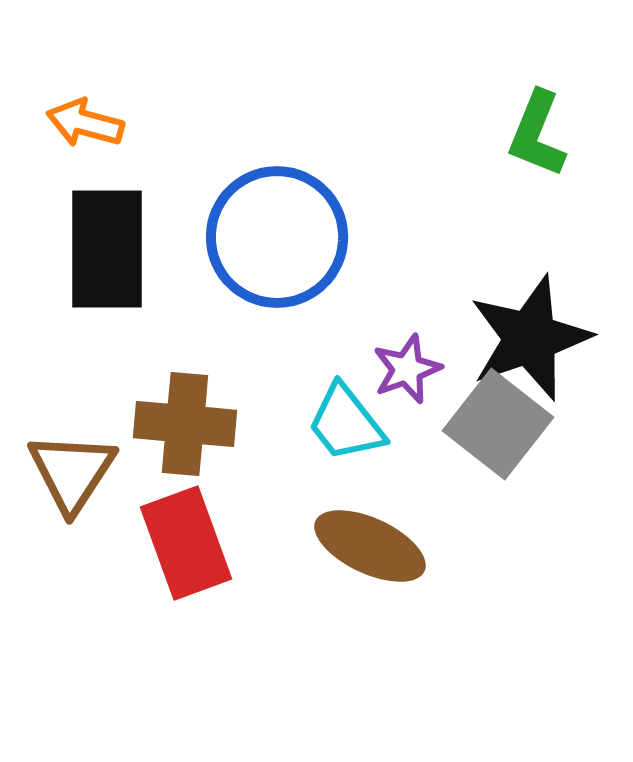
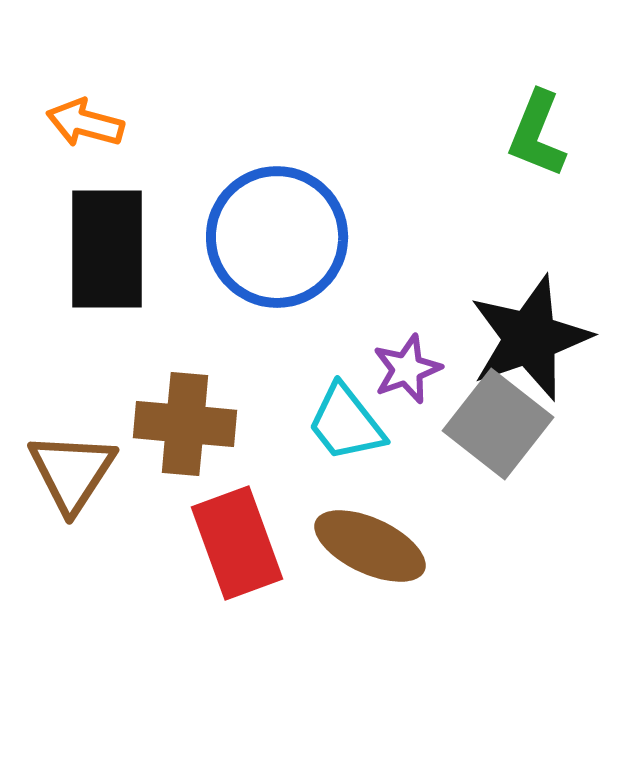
red rectangle: moved 51 px right
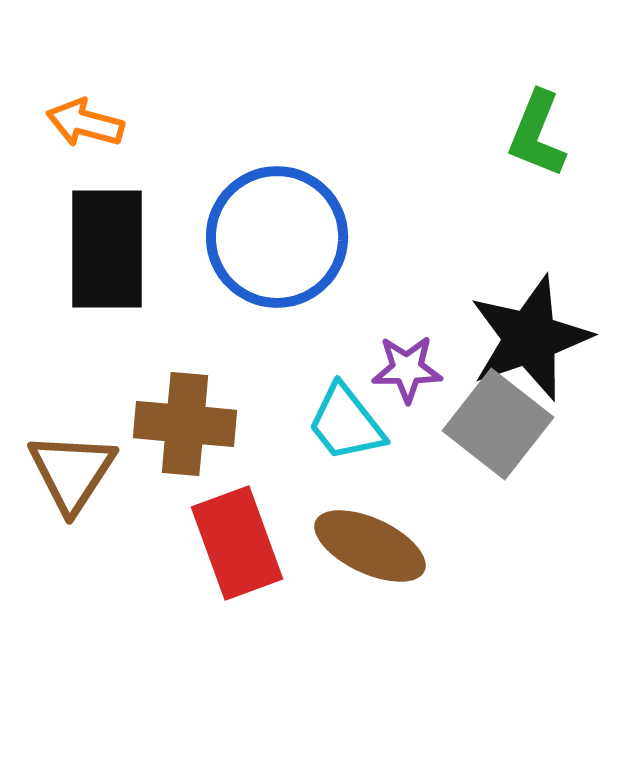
purple star: rotated 20 degrees clockwise
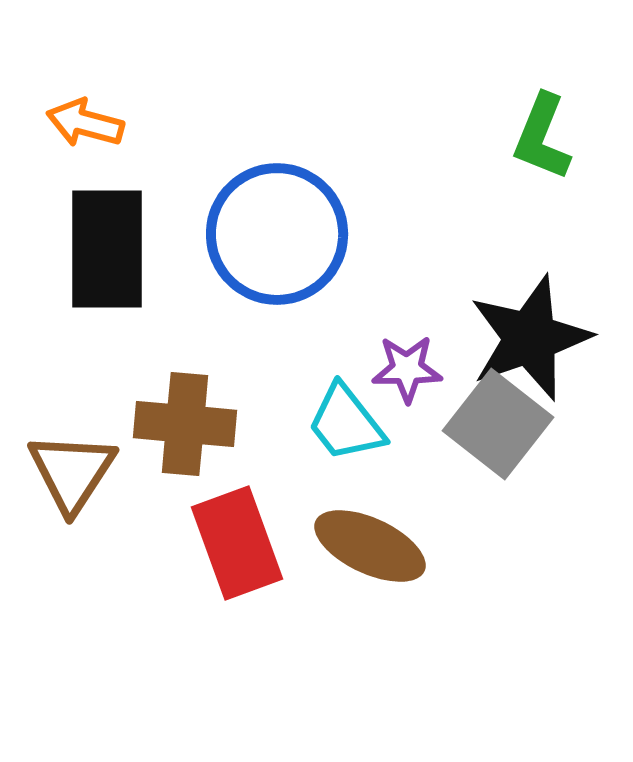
green L-shape: moved 5 px right, 3 px down
blue circle: moved 3 px up
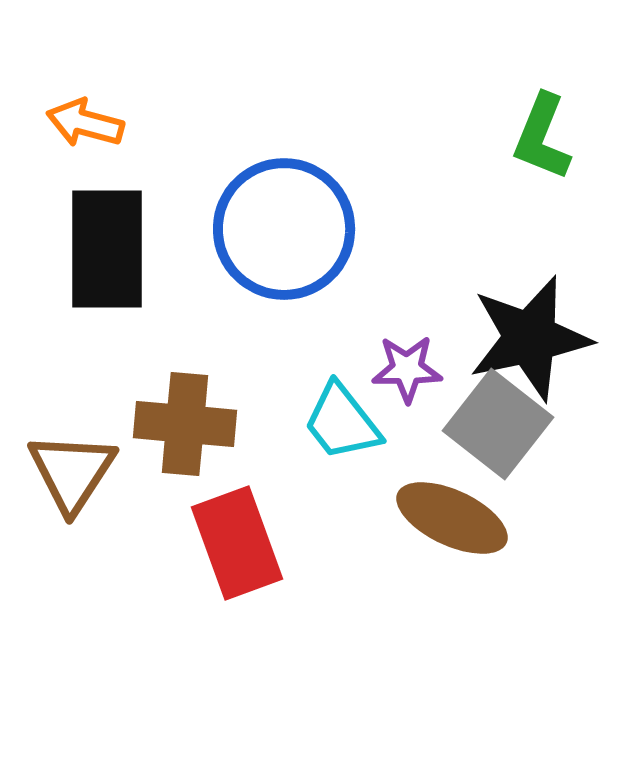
blue circle: moved 7 px right, 5 px up
black star: rotated 7 degrees clockwise
cyan trapezoid: moved 4 px left, 1 px up
brown ellipse: moved 82 px right, 28 px up
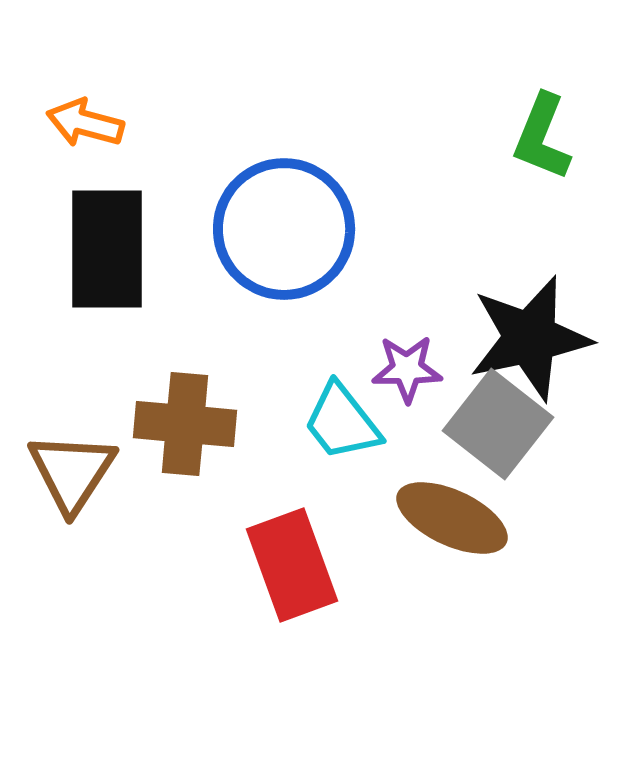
red rectangle: moved 55 px right, 22 px down
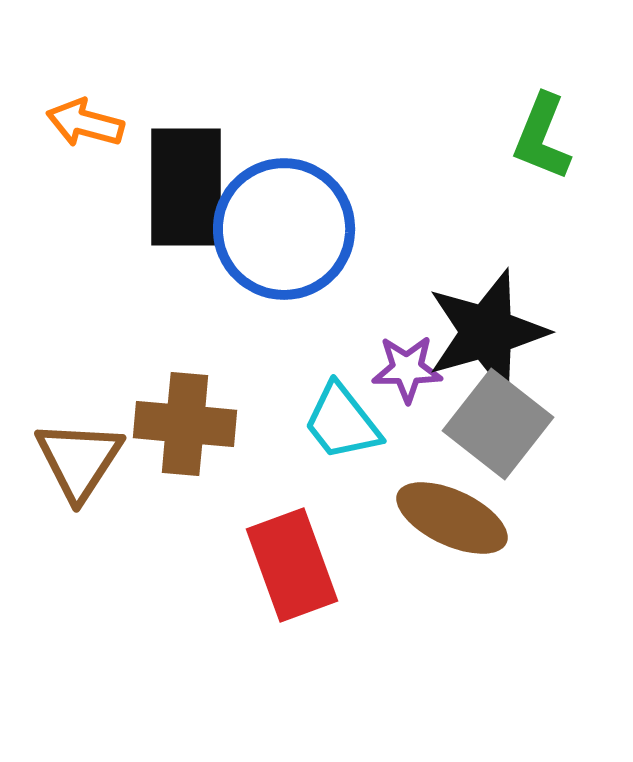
black rectangle: moved 79 px right, 62 px up
black star: moved 43 px left, 6 px up; rotated 4 degrees counterclockwise
brown triangle: moved 7 px right, 12 px up
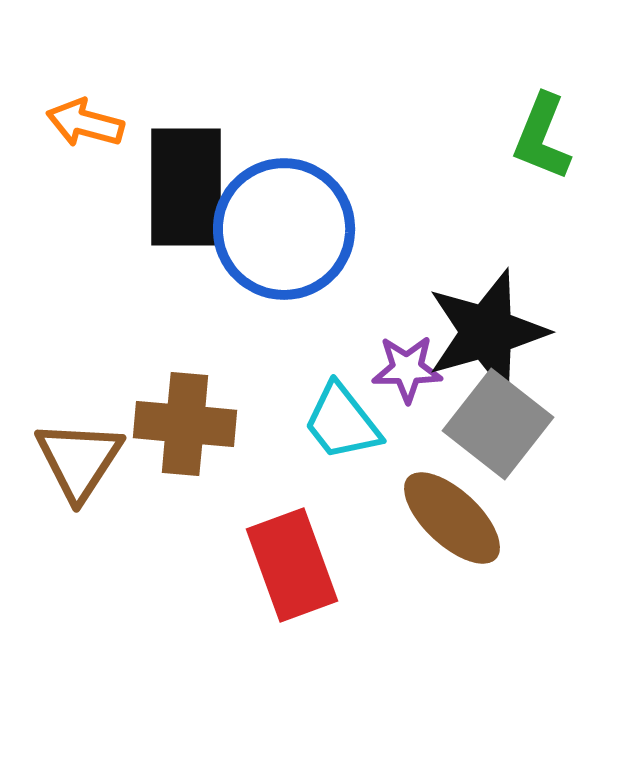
brown ellipse: rotated 18 degrees clockwise
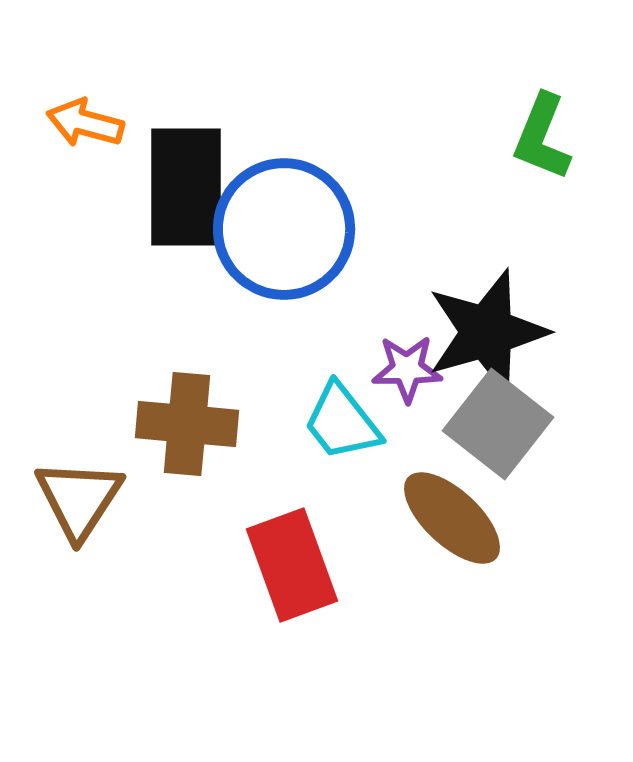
brown cross: moved 2 px right
brown triangle: moved 39 px down
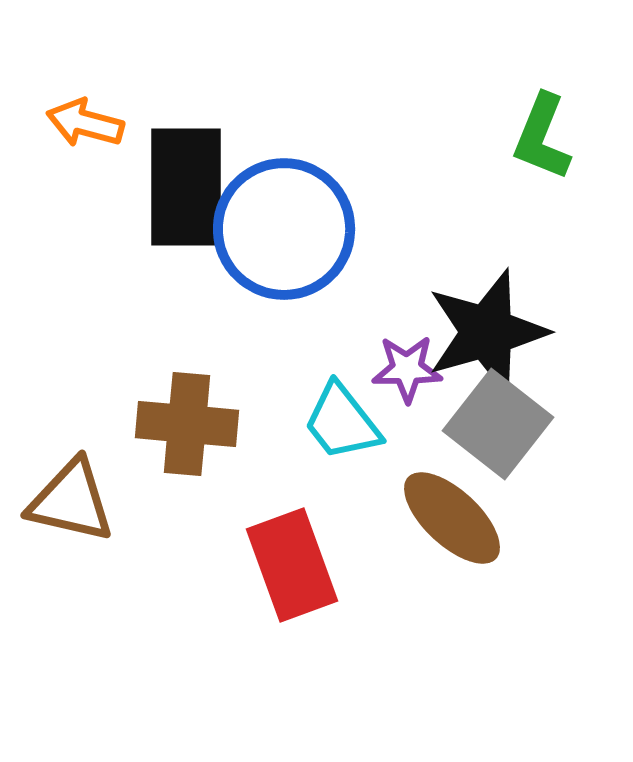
brown triangle: moved 8 px left, 2 px down; rotated 50 degrees counterclockwise
